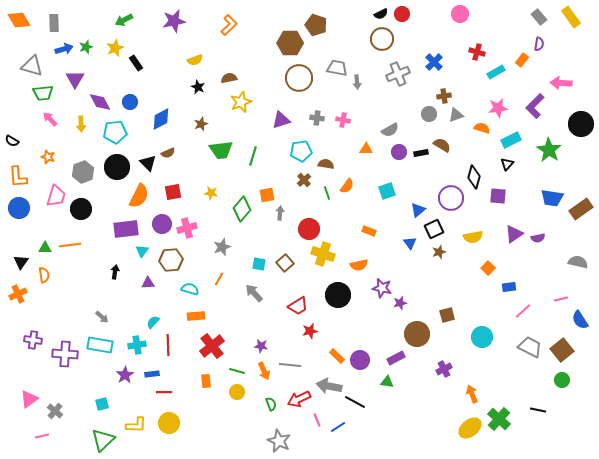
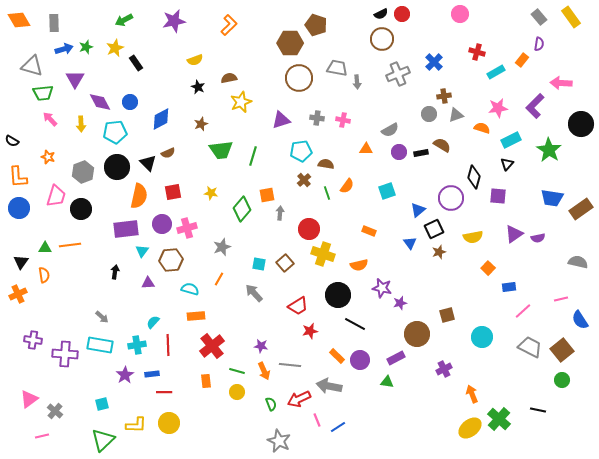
orange semicircle at (139, 196): rotated 15 degrees counterclockwise
black line at (355, 402): moved 78 px up
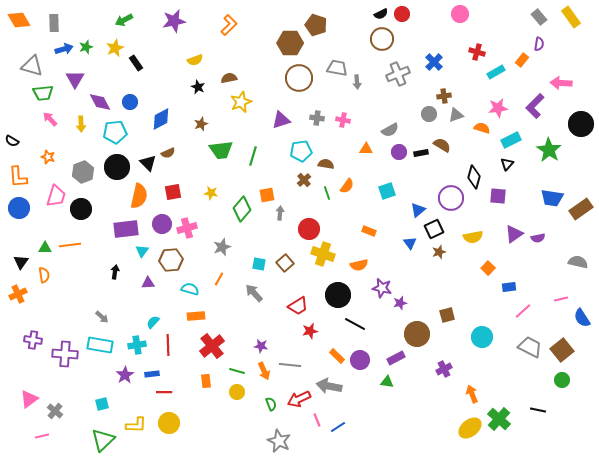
blue semicircle at (580, 320): moved 2 px right, 2 px up
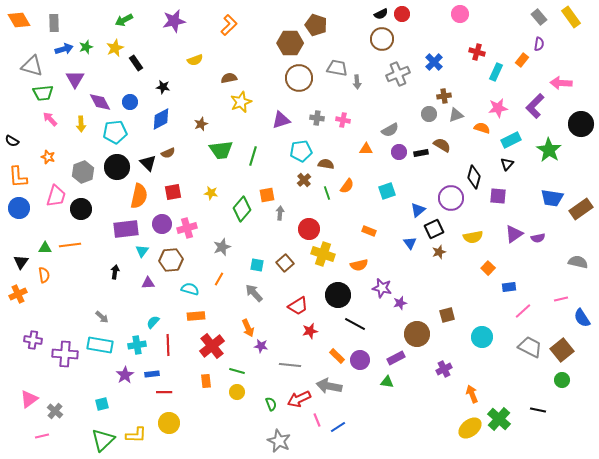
cyan rectangle at (496, 72): rotated 36 degrees counterclockwise
black star at (198, 87): moved 35 px left; rotated 16 degrees counterclockwise
cyan square at (259, 264): moved 2 px left, 1 px down
orange arrow at (264, 371): moved 16 px left, 43 px up
yellow L-shape at (136, 425): moved 10 px down
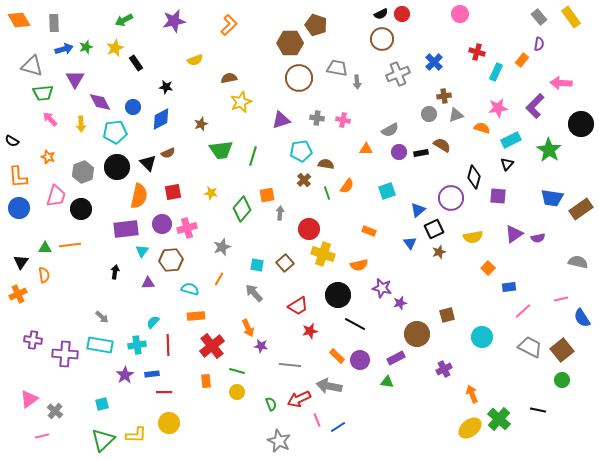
black star at (163, 87): moved 3 px right
blue circle at (130, 102): moved 3 px right, 5 px down
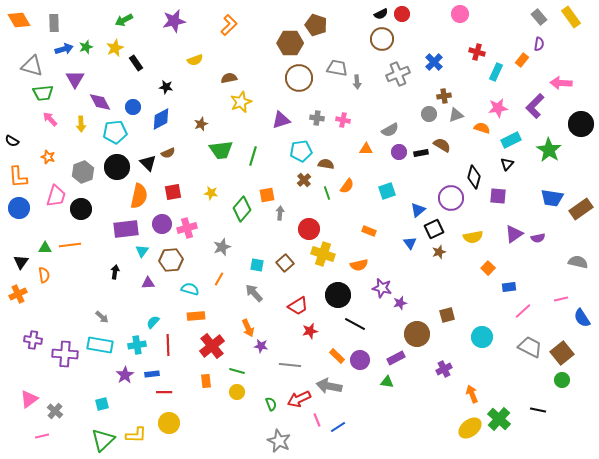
brown square at (562, 350): moved 3 px down
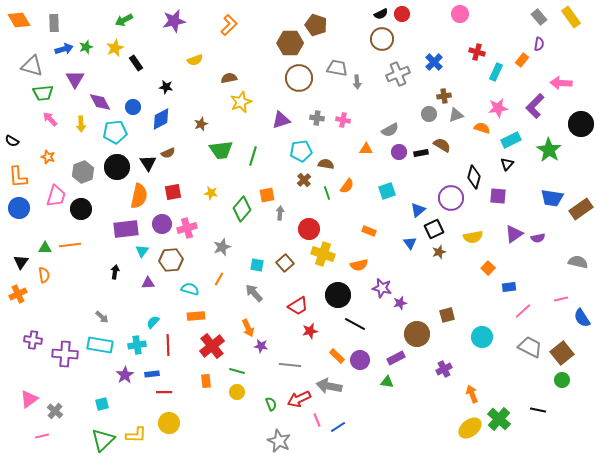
black triangle at (148, 163): rotated 12 degrees clockwise
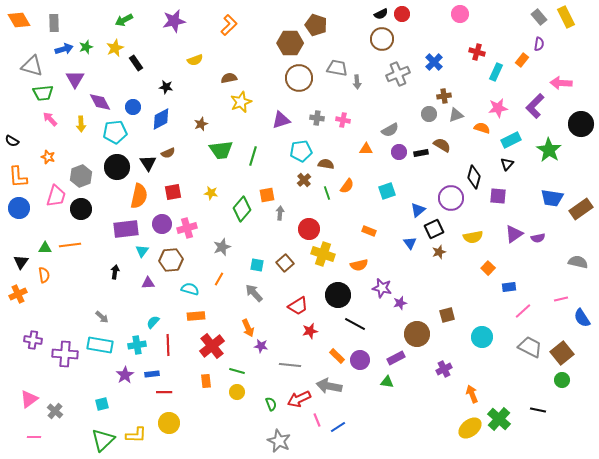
yellow rectangle at (571, 17): moved 5 px left; rotated 10 degrees clockwise
gray hexagon at (83, 172): moved 2 px left, 4 px down
pink line at (42, 436): moved 8 px left, 1 px down; rotated 16 degrees clockwise
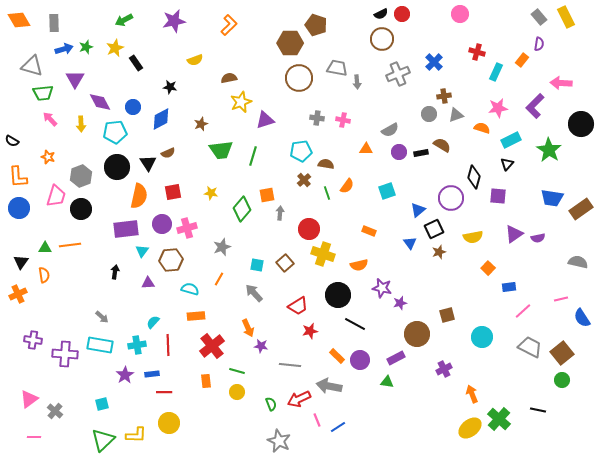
black star at (166, 87): moved 4 px right
purple triangle at (281, 120): moved 16 px left
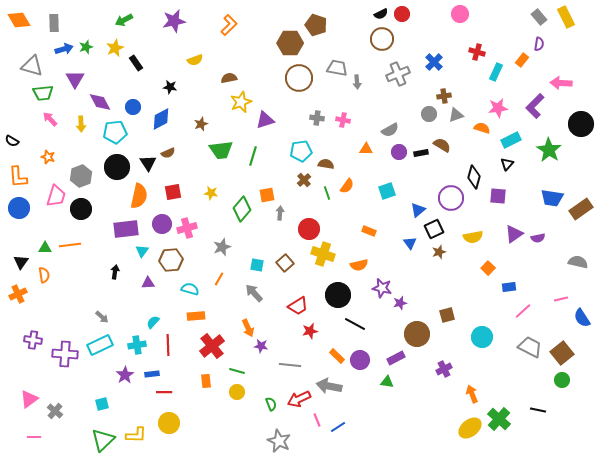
cyan rectangle at (100, 345): rotated 35 degrees counterclockwise
